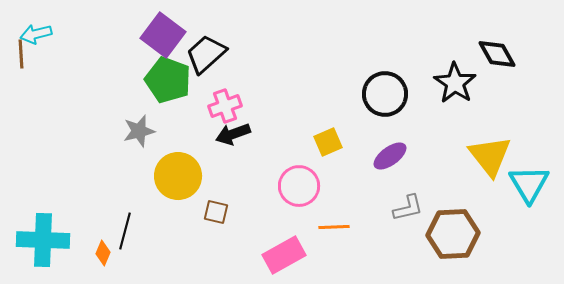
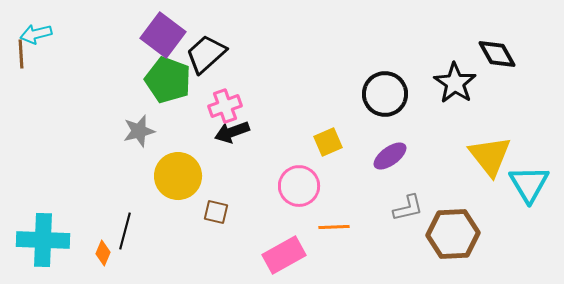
black arrow: moved 1 px left, 2 px up
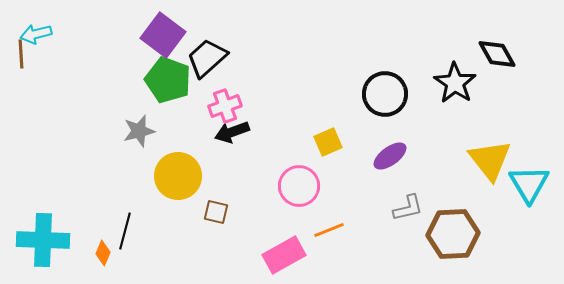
black trapezoid: moved 1 px right, 4 px down
yellow triangle: moved 4 px down
orange line: moved 5 px left, 3 px down; rotated 20 degrees counterclockwise
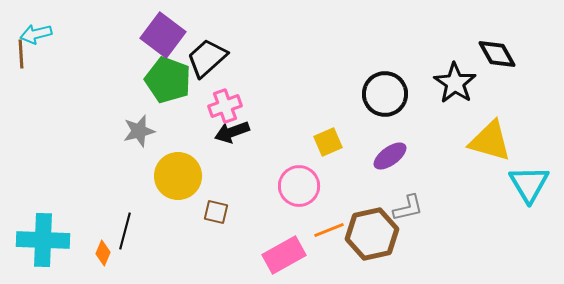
yellow triangle: moved 19 px up; rotated 36 degrees counterclockwise
brown hexagon: moved 81 px left; rotated 9 degrees counterclockwise
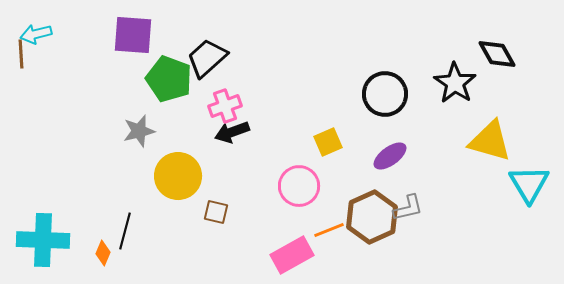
purple square: moved 30 px left; rotated 33 degrees counterclockwise
green pentagon: moved 1 px right, 1 px up
brown hexagon: moved 17 px up; rotated 12 degrees counterclockwise
pink rectangle: moved 8 px right
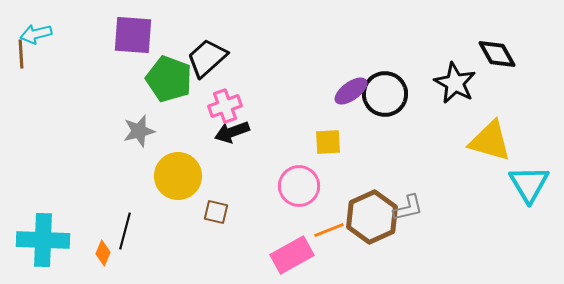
black star: rotated 6 degrees counterclockwise
yellow square: rotated 20 degrees clockwise
purple ellipse: moved 39 px left, 65 px up
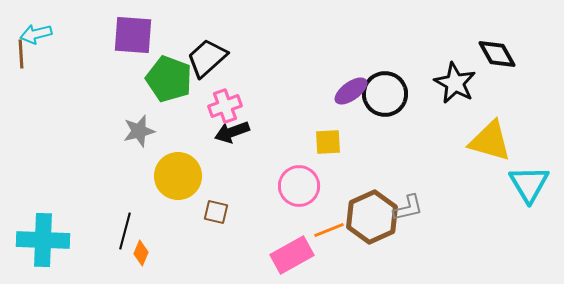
orange diamond: moved 38 px right
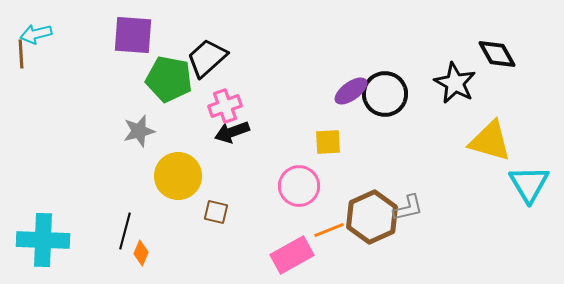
green pentagon: rotated 9 degrees counterclockwise
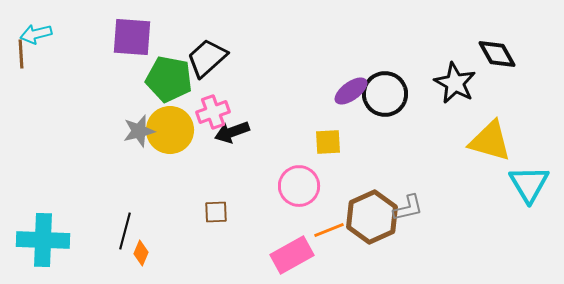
purple square: moved 1 px left, 2 px down
pink cross: moved 12 px left, 6 px down
yellow circle: moved 8 px left, 46 px up
brown square: rotated 15 degrees counterclockwise
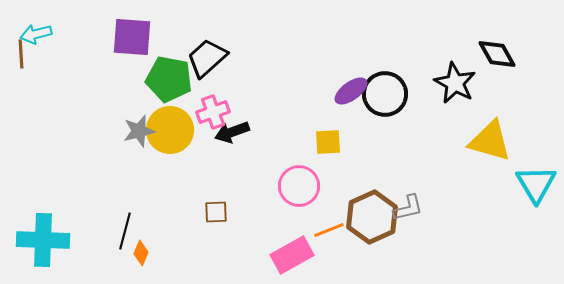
cyan triangle: moved 7 px right
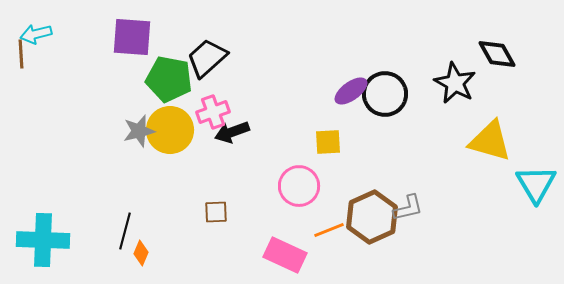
pink rectangle: moved 7 px left; rotated 54 degrees clockwise
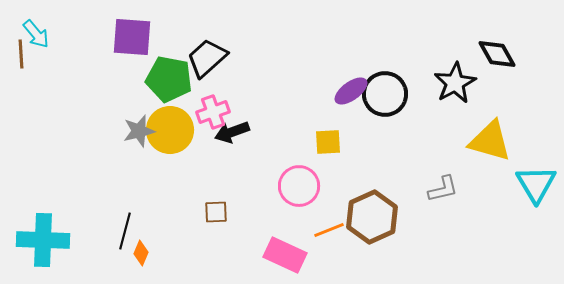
cyan arrow: rotated 116 degrees counterclockwise
black star: rotated 15 degrees clockwise
gray L-shape: moved 35 px right, 19 px up
